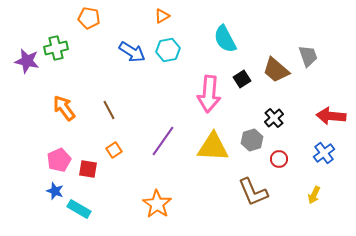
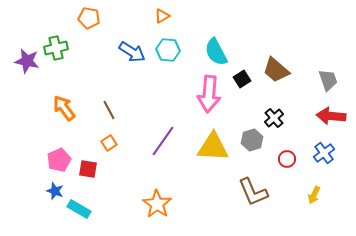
cyan semicircle: moved 9 px left, 13 px down
cyan hexagon: rotated 15 degrees clockwise
gray trapezoid: moved 20 px right, 24 px down
orange square: moved 5 px left, 7 px up
red circle: moved 8 px right
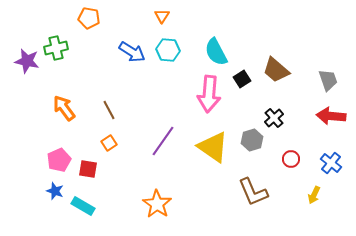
orange triangle: rotated 28 degrees counterclockwise
yellow triangle: rotated 32 degrees clockwise
blue cross: moved 7 px right, 10 px down; rotated 15 degrees counterclockwise
red circle: moved 4 px right
cyan rectangle: moved 4 px right, 3 px up
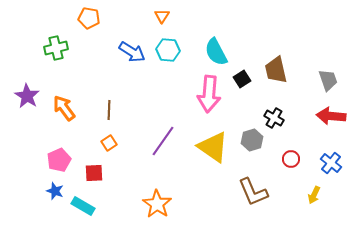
purple star: moved 35 px down; rotated 20 degrees clockwise
brown trapezoid: rotated 36 degrees clockwise
brown line: rotated 30 degrees clockwise
black cross: rotated 18 degrees counterclockwise
red square: moved 6 px right, 4 px down; rotated 12 degrees counterclockwise
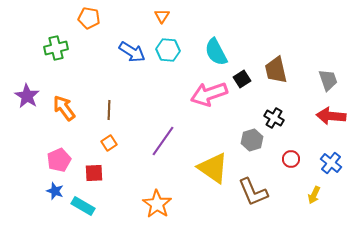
pink arrow: rotated 66 degrees clockwise
yellow triangle: moved 21 px down
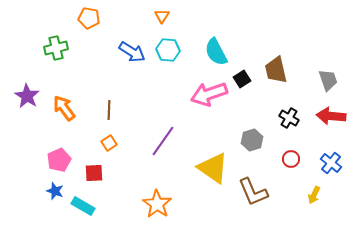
black cross: moved 15 px right
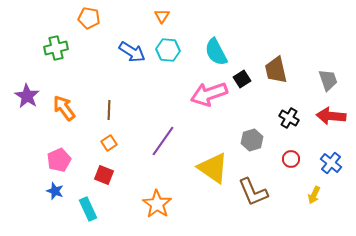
red square: moved 10 px right, 2 px down; rotated 24 degrees clockwise
cyan rectangle: moved 5 px right, 3 px down; rotated 35 degrees clockwise
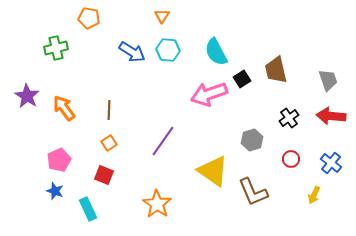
black cross: rotated 24 degrees clockwise
yellow triangle: moved 3 px down
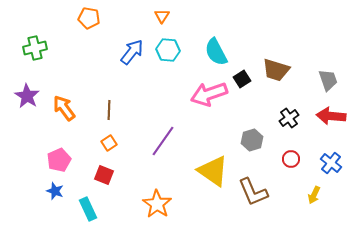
green cross: moved 21 px left
blue arrow: rotated 84 degrees counterclockwise
brown trapezoid: rotated 60 degrees counterclockwise
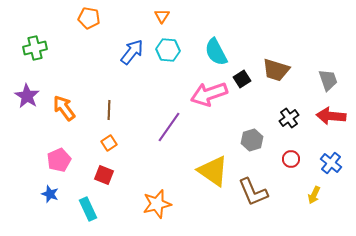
purple line: moved 6 px right, 14 px up
blue star: moved 5 px left, 3 px down
orange star: rotated 24 degrees clockwise
